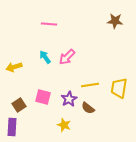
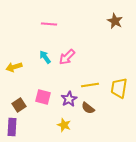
brown star: rotated 21 degrees clockwise
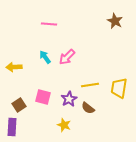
yellow arrow: rotated 14 degrees clockwise
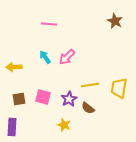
brown square: moved 6 px up; rotated 24 degrees clockwise
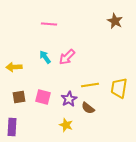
brown square: moved 2 px up
yellow star: moved 2 px right
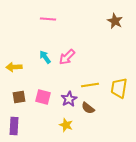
pink line: moved 1 px left, 5 px up
purple rectangle: moved 2 px right, 1 px up
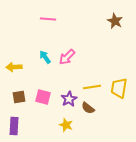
yellow line: moved 2 px right, 2 px down
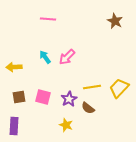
yellow trapezoid: rotated 35 degrees clockwise
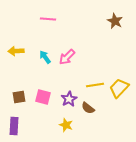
yellow arrow: moved 2 px right, 16 px up
yellow line: moved 3 px right, 2 px up
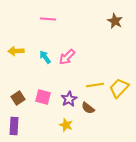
brown square: moved 1 px left, 1 px down; rotated 24 degrees counterclockwise
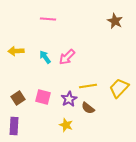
yellow line: moved 7 px left, 1 px down
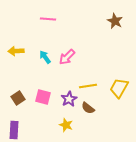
yellow trapezoid: rotated 15 degrees counterclockwise
purple rectangle: moved 4 px down
